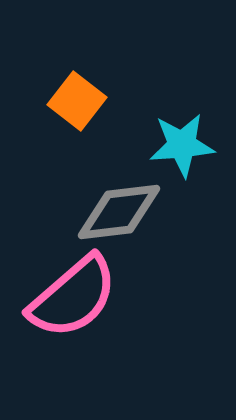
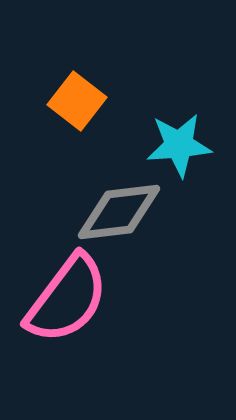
cyan star: moved 3 px left
pink semicircle: moved 6 px left, 2 px down; rotated 12 degrees counterclockwise
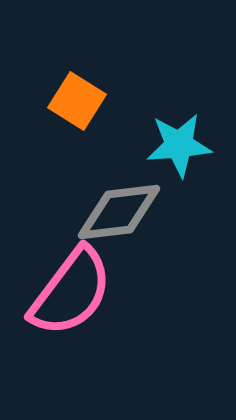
orange square: rotated 6 degrees counterclockwise
pink semicircle: moved 4 px right, 7 px up
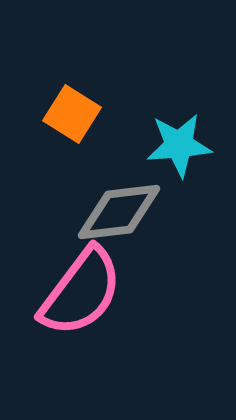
orange square: moved 5 px left, 13 px down
pink semicircle: moved 10 px right
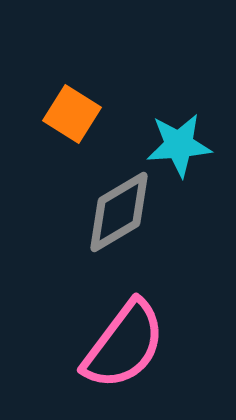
gray diamond: rotated 24 degrees counterclockwise
pink semicircle: moved 43 px right, 53 px down
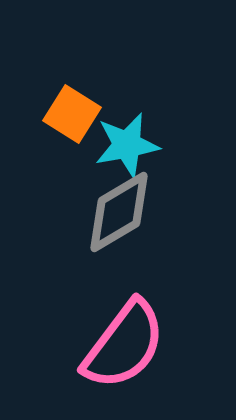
cyan star: moved 52 px left; rotated 6 degrees counterclockwise
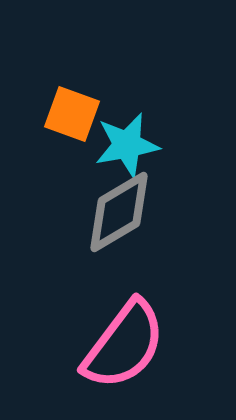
orange square: rotated 12 degrees counterclockwise
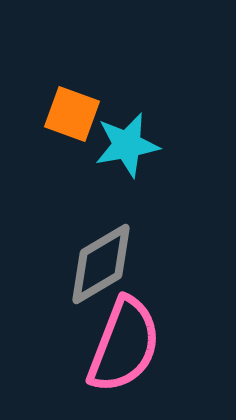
gray diamond: moved 18 px left, 52 px down
pink semicircle: rotated 16 degrees counterclockwise
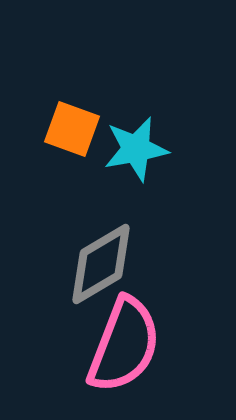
orange square: moved 15 px down
cyan star: moved 9 px right, 4 px down
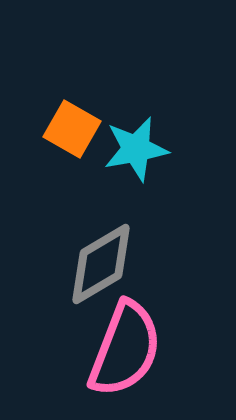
orange square: rotated 10 degrees clockwise
pink semicircle: moved 1 px right, 4 px down
